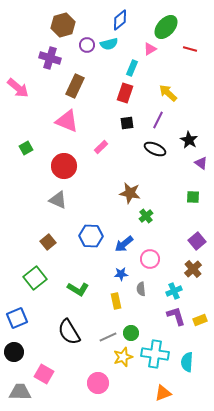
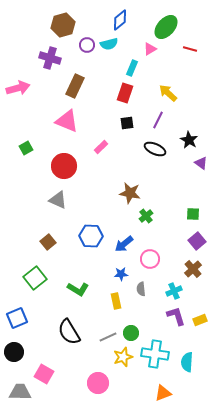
pink arrow at (18, 88): rotated 55 degrees counterclockwise
green square at (193, 197): moved 17 px down
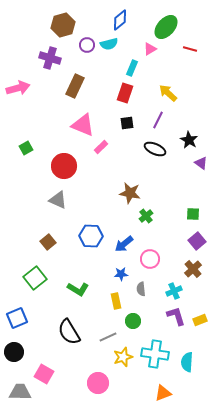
pink triangle at (67, 121): moved 16 px right, 4 px down
green circle at (131, 333): moved 2 px right, 12 px up
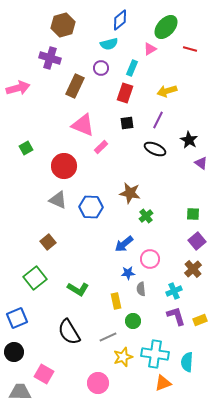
purple circle at (87, 45): moved 14 px right, 23 px down
yellow arrow at (168, 93): moved 1 px left, 2 px up; rotated 60 degrees counterclockwise
blue hexagon at (91, 236): moved 29 px up
blue star at (121, 274): moved 7 px right, 1 px up
orange triangle at (163, 393): moved 10 px up
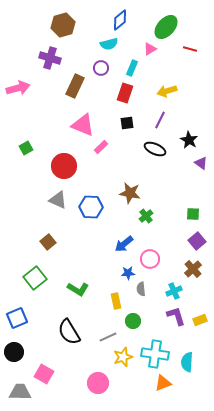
purple line at (158, 120): moved 2 px right
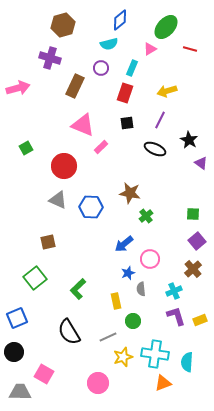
brown square at (48, 242): rotated 28 degrees clockwise
blue star at (128, 273): rotated 16 degrees counterclockwise
green L-shape at (78, 289): rotated 105 degrees clockwise
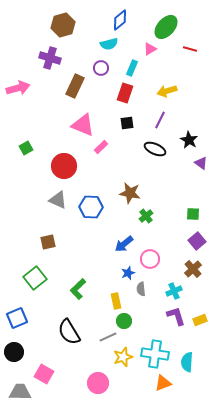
green circle at (133, 321): moved 9 px left
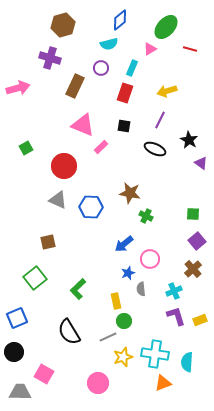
black square at (127, 123): moved 3 px left, 3 px down; rotated 16 degrees clockwise
green cross at (146, 216): rotated 24 degrees counterclockwise
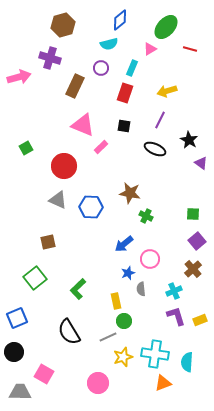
pink arrow at (18, 88): moved 1 px right, 11 px up
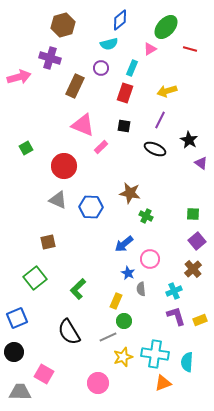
blue star at (128, 273): rotated 24 degrees counterclockwise
yellow rectangle at (116, 301): rotated 35 degrees clockwise
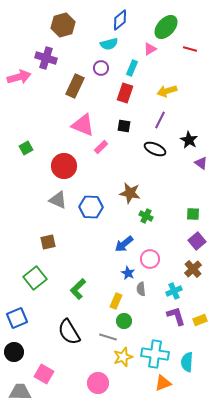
purple cross at (50, 58): moved 4 px left
gray line at (108, 337): rotated 42 degrees clockwise
